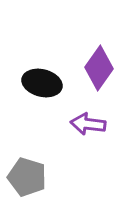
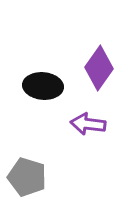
black ellipse: moved 1 px right, 3 px down; rotated 9 degrees counterclockwise
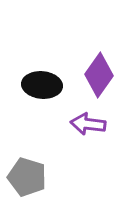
purple diamond: moved 7 px down
black ellipse: moved 1 px left, 1 px up
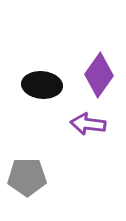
gray pentagon: rotated 18 degrees counterclockwise
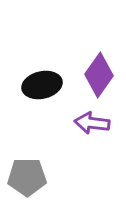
black ellipse: rotated 18 degrees counterclockwise
purple arrow: moved 4 px right, 1 px up
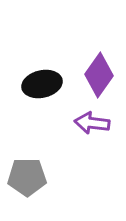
black ellipse: moved 1 px up
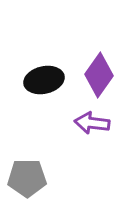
black ellipse: moved 2 px right, 4 px up
gray pentagon: moved 1 px down
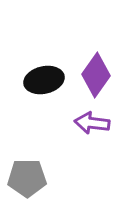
purple diamond: moved 3 px left
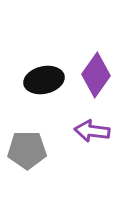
purple arrow: moved 8 px down
gray pentagon: moved 28 px up
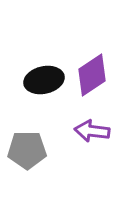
purple diamond: moved 4 px left; rotated 21 degrees clockwise
